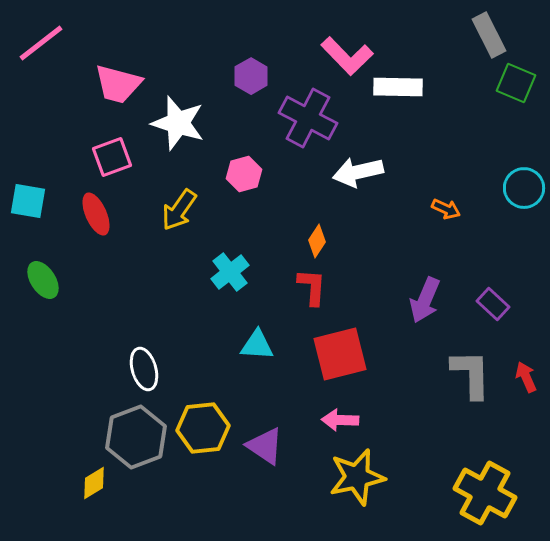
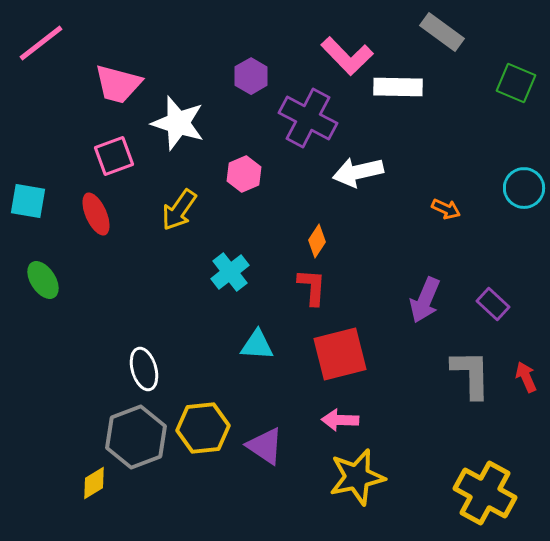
gray rectangle: moved 47 px left, 3 px up; rotated 27 degrees counterclockwise
pink square: moved 2 px right, 1 px up
pink hexagon: rotated 8 degrees counterclockwise
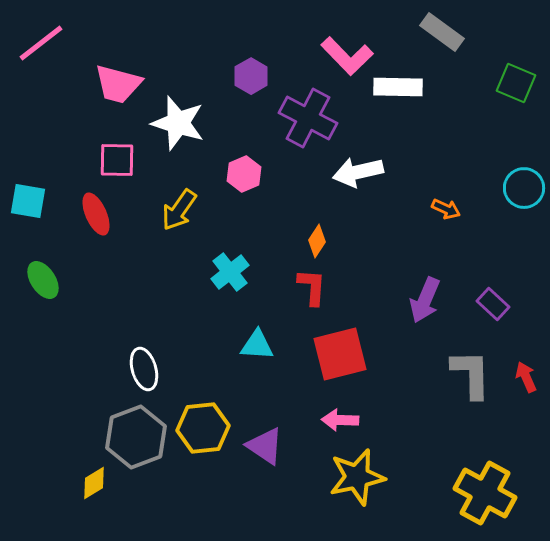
pink square: moved 3 px right, 4 px down; rotated 21 degrees clockwise
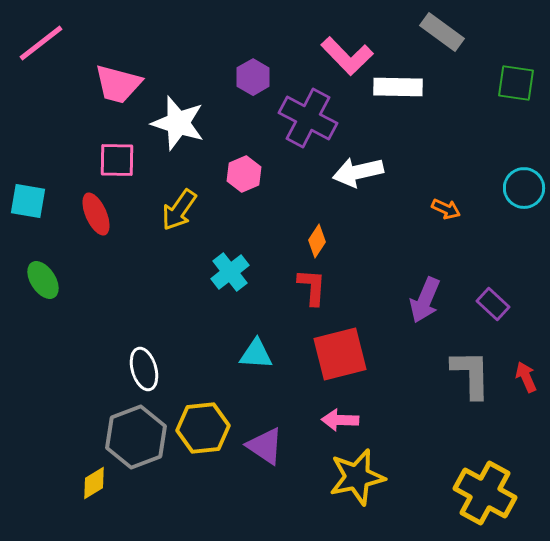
purple hexagon: moved 2 px right, 1 px down
green square: rotated 15 degrees counterclockwise
cyan triangle: moved 1 px left, 9 px down
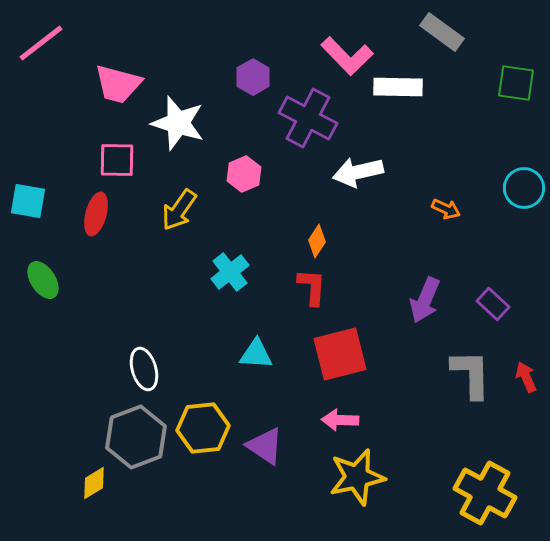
red ellipse: rotated 39 degrees clockwise
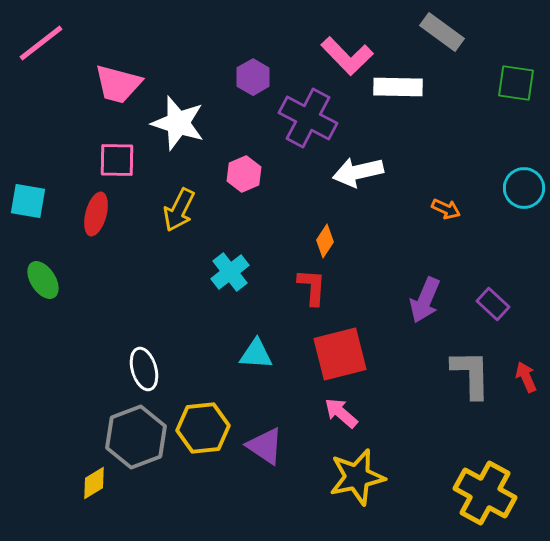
yellow arrow: rotated 9 degrees counterclockwise
orange diamond: moved 8 px right
pink arrow: moved 1 px right, 7 px up; rotated 39 degrees clockwise
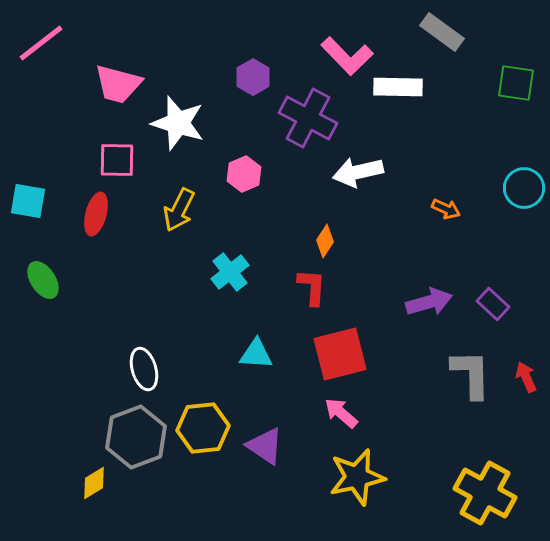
purple arrow: moved 4 px right, 2 px down; rotated 129 degrees counterclockwise
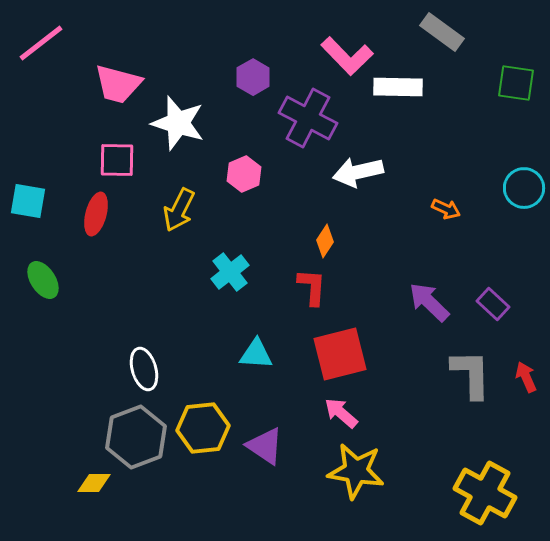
purple arrow: rotated 120 degrees counterclockwise
yellow star: moved 1 px left, 6 px up; rotated 22 degrees clockwise
yellow diamond: rotated 32 degrees clockwise
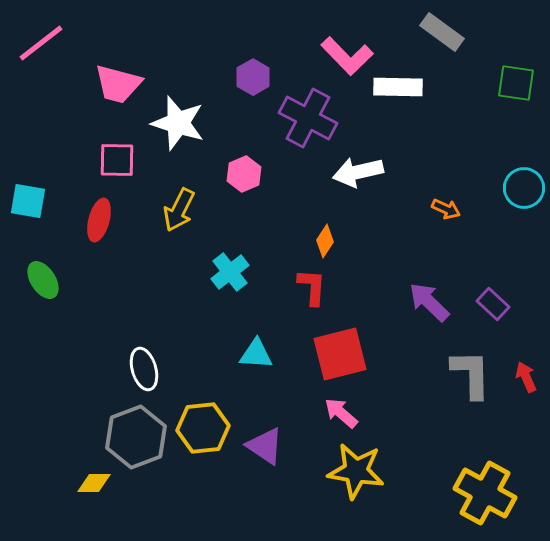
red ellipse: moved 3 px right, 6 px down
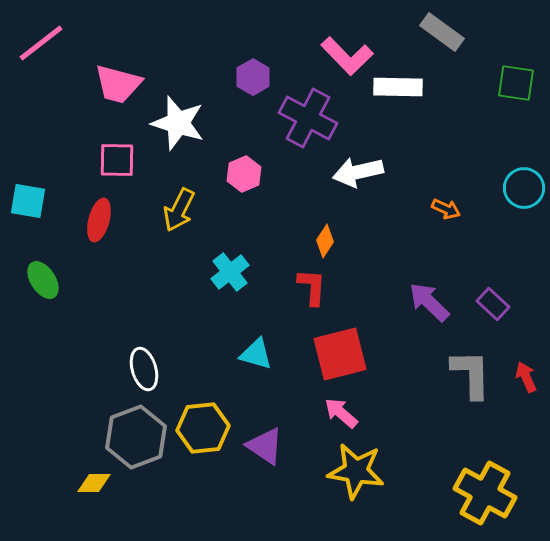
cyan triangle: rotated 12 degrees clockwise
